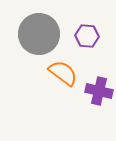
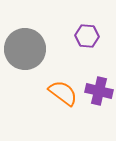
gray circle: moved 14 px left, 15 px down
orange semicircle: moved 20 px down
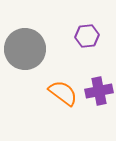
purple hexagon: rotated 10 degrees counterclockwise
purple cross: rotated 24 degrees counterclockwise
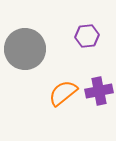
orange semicircle: rotated 76 degrees counterclockwise
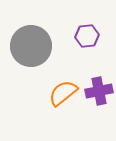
gray circle: moved 6 px right, 3 px up
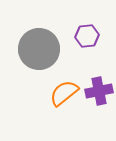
gray circle: moved 8 px right, 3 px down
orange semicircle: moved 1 px right
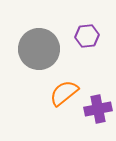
purple cross: moved 1 px left, 18 px down
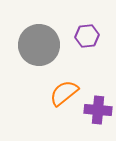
gray circle: moved 4 px up
purple cross: moved 1 px down; rotated 16 degrees clockwise
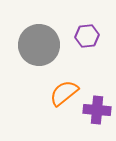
purple cross: moved 1 px left
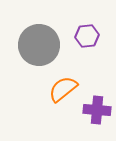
orange semicircle: moved 1 px left, 4 px up
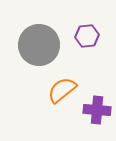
orange semicircle: moved 1 px left, 1 px down
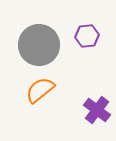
orange semicircle: moved 22 px left
purple cross: rotated 32 degrees clockwise
